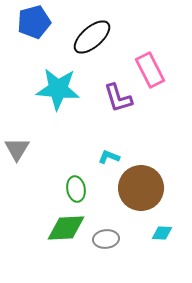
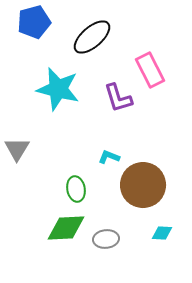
cyan star: rotated 9 degrees clockwise
brown circle: moved 2 px right, 3 px up
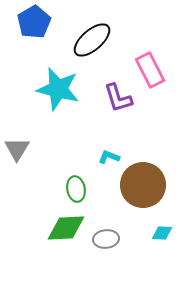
blue pentagon: rotated 16 degrees counterclockwise
black ellipse: moved 3 px down
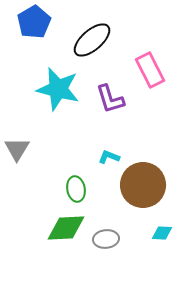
purple L-shape: moved 8 px left, 1 px down
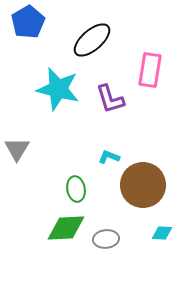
blue pentagon: moved 6 px left
pink rectangle: rotated 36 degrees clockwise
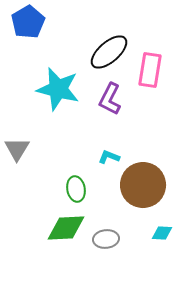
black ellipse: moved 17 px right, 12 px down
purple L-shape: rotated 44 degrees clockwise
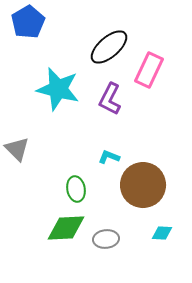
black ellipse: moved 5 px up
pink rectangle: moved 1 px left; rotated 16 degrees clockwise
gray triangle: rotated 16 degrees counterclockwise
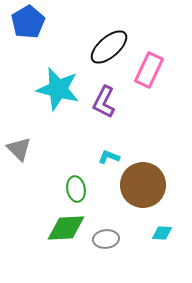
purple L-shape: moved 6 px left, 3 px down
gray triangle: moved 2 px right
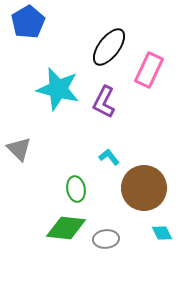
black ellipse: rotated 12 degrees counterclockwise
cyan L-shape: rotated 30 degrees clockwise
brown circle: moved 1 px right, 3 px down
green diamond: rotated 9 degrees clockwise
cyan diamond: rotated 60 degrees clockwise
